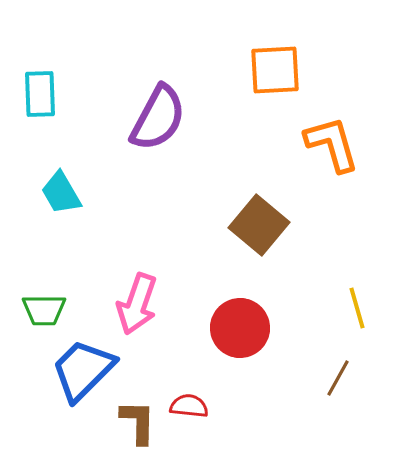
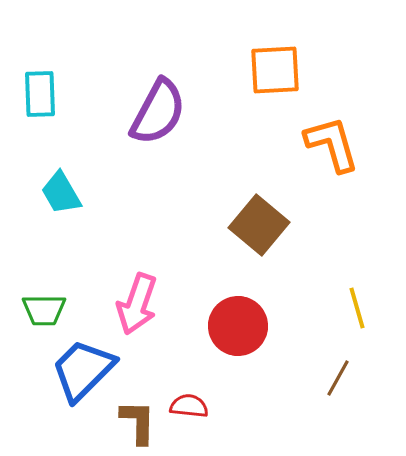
purple semicircle: moved 6 px up
red circle: moved 2 px left, 2 px up
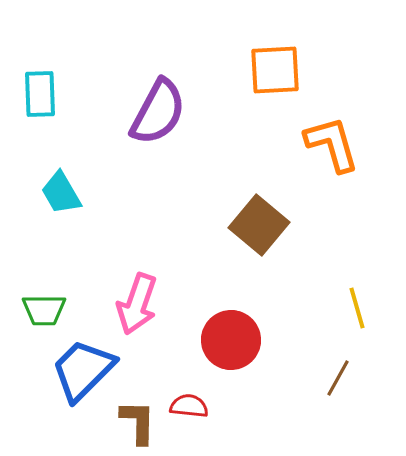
red circle: moved 7 px left, 14 px down
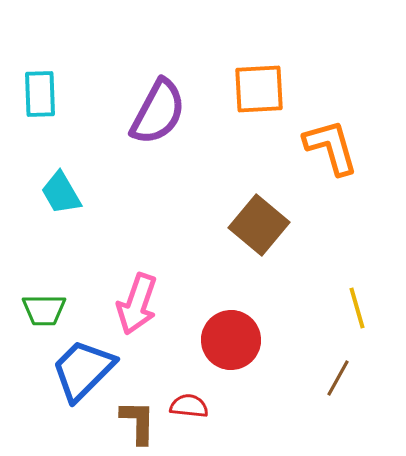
orange square: moved 16 px left, 19 px down
orange L-shape: moved 1 px left, 3 px down
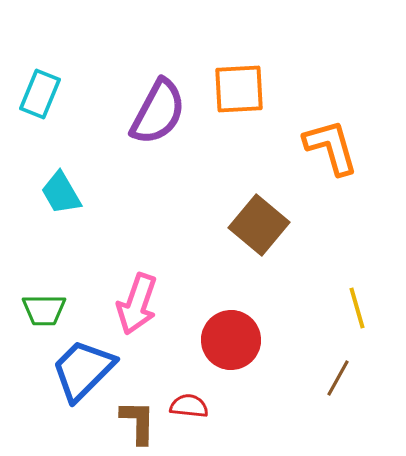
orange square: moved 20 px left
cyan rectangle: rotated 24 degrees clockwise
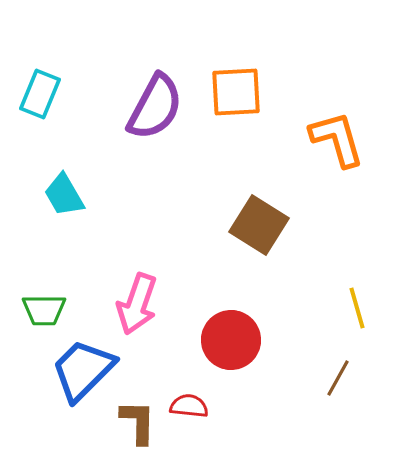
orange square: moved 3 px left, 3 px down
purple semicircle: moved 3 px left, 5 px up
orange L-shape: moved 6 px right, 8 px up
cyan trapezoid: moved 3 px right, 2 px down
brown square: rotated 8 degrees counterclockwise
